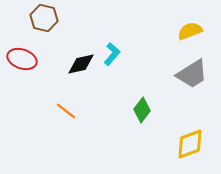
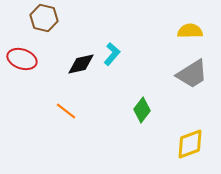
yellow semicircle: rotated 20 degrees clockwise
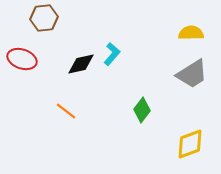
brown hexagon: rotated 20 degrees counterclockwise
yellow semicircle: moved 1 px right, 2 px down
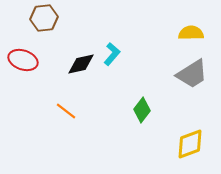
red ellipse: moved 1 px right, 1 px down
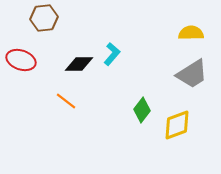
red ellipse: moved 2 px left
black diamond: moved 2 px left; rotated 12 degrees clockwise
orange line: moved 10 px up
yellow diamond: moved 13 px left, 19 px up
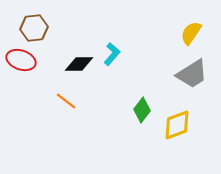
brown hexagon: moved 10 px left, 10 px down
yellow semicircle: rotated 55 degrees counterclockwise
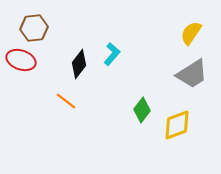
black diamond: rotated 52 degrees counterclockwise
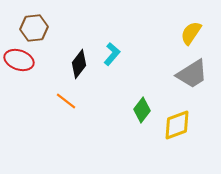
red ellipse: moved 2 px left
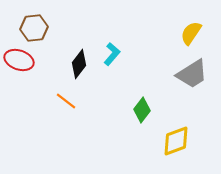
yellow diamond: moved 1 px left, 16 px down
